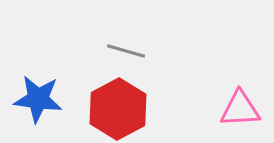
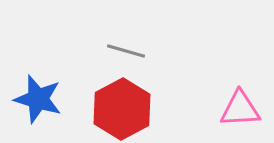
blue star: rotated 9 degrees clockwise
red hexagon: moved 4 px right
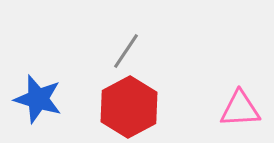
gray line: rotated 72 degrees counterclockwise
red hexagon: moved 7 px right, 2 px up
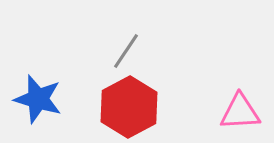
pink triangle: moved 3 px down
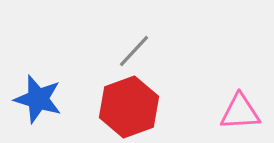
gray line: moved 8 px right; rotated 9 degrees clockwise
red hexagon: rotated 8 degrees clockwise
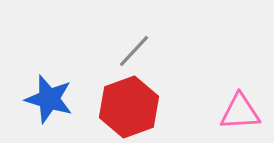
blue star: moved 11 px right
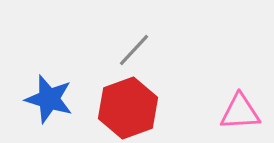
gray line: moved 1 px up
red hexagon: moved 1 px left, 1 px down
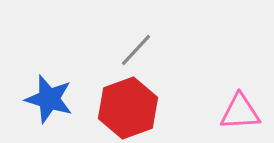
gray line: moved 2 px right
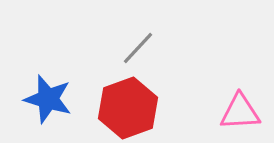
gray line: moved 2 px right, 2 px up
blue star: moved 1 px left
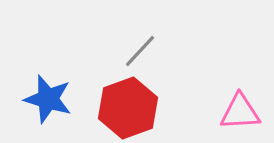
gray line: moved 2 px right, 3 px down
